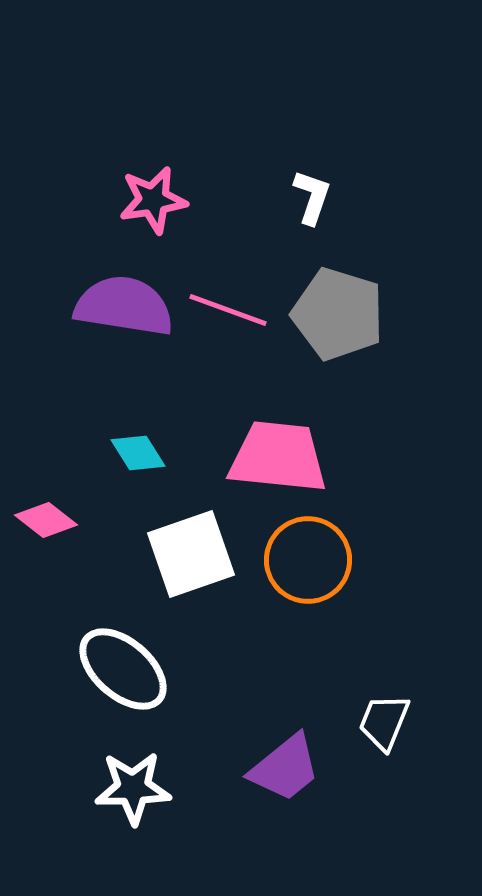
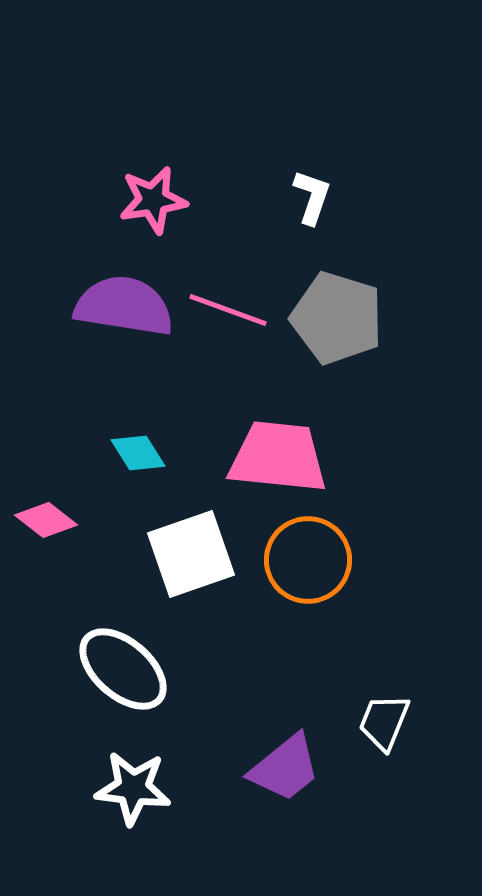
gray pentagon: moved 1 px left, 4 px down
white star: rotated 8 degrees clockwise
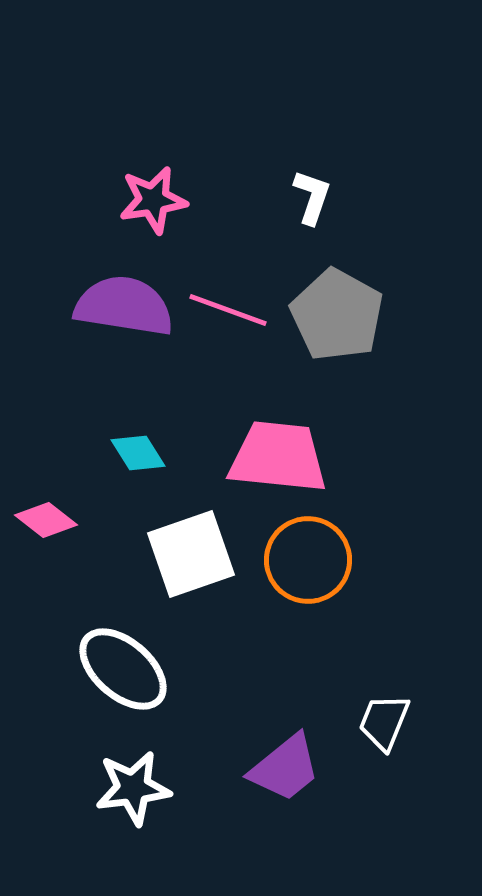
gray pentagon: moved 3 px up; rotated 12 degrees clockwise
white star: rotated 14 degrees counterclockwise
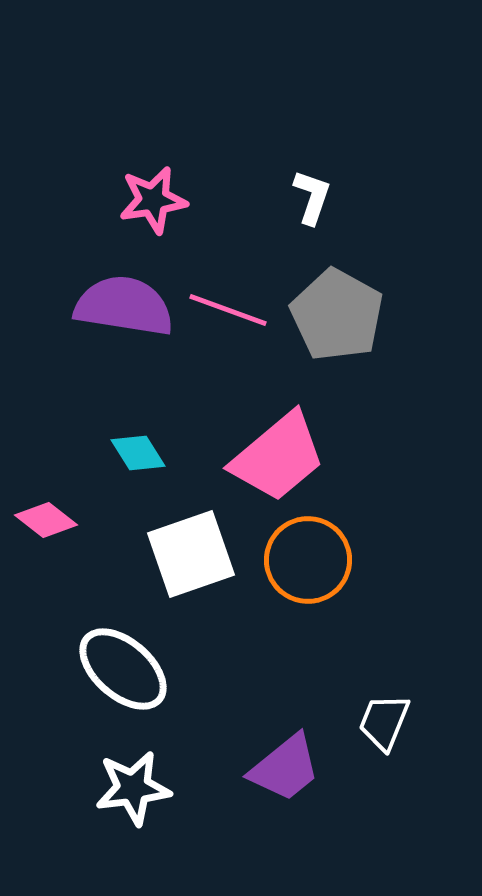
pink trapezoid: rotated 134 degrees clockwise
